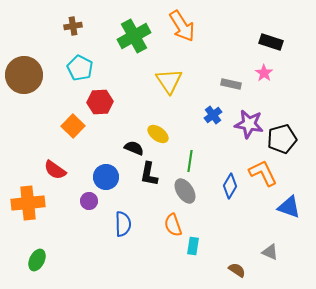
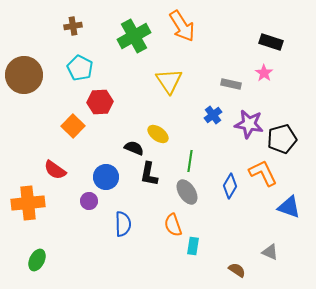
gray ellipse: moved 2 px right, 1 px down
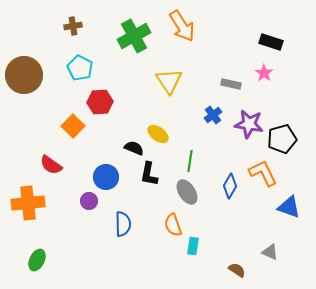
red semicircle: moved 4 px left, 5 px up
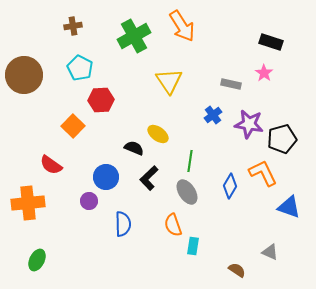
red hexagon: moved 1 px right, 2 px up
black L-shape: moved 4 px down; rotated 35 degrees clockwise
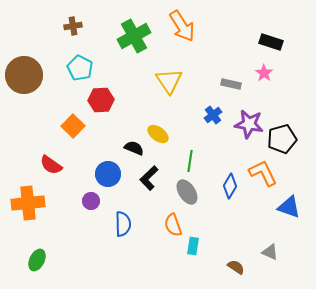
blue circle: moved 2 px right, 3 px up
purple circle: moved 2 px right
brown semicircle: moved 1 px left, 3 px up
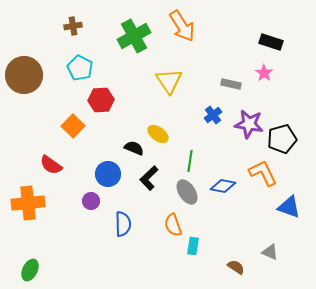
blue diamond: moved 7 px left; rotated 70 degrees clockwise
green ellipse: moved 7 px left, 10 px down
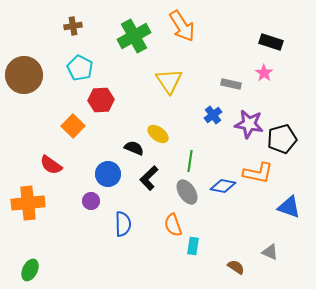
orange L-shape: moved 5 px left; rotated 128 degrees clockwise
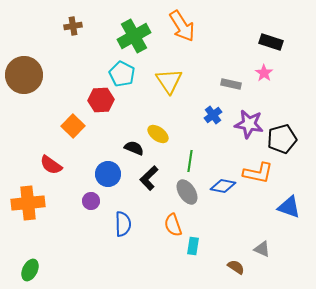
cyan pentagon: moved 42 px right, 6 px down
gray triangle: moved 8 px left, 3 px up
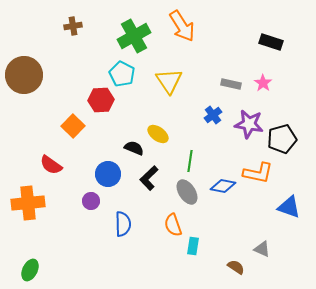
pink star: moved 1 px left, 10 px down
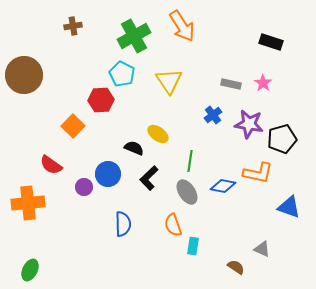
purple circle: moved 7 px left, 14 px up
